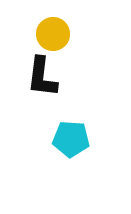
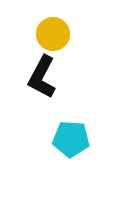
black L-shape: rotated 21 degrees clockwise
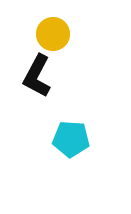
black L-shape: moved 5 px left, 1 px up
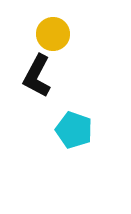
cyan pentagon: moved 3 px right, 9 px up; rotated 15 degrees clockwise
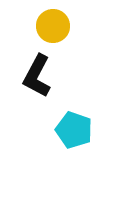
yellow circle: moved 8 px up
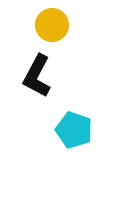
yellow circle: moved 1 px left, 1 px up
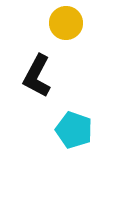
yellow circle: moved 14 px right, 2 px up
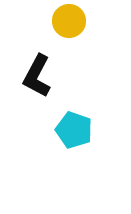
yellow circle: moved 3 px right, 2 px up
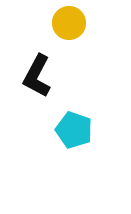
yellow circle: moved 2 px down
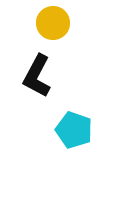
yellow circle: moved 16 px left
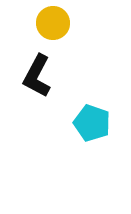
cyan pentagon: moved 18 px right, 7 px up
